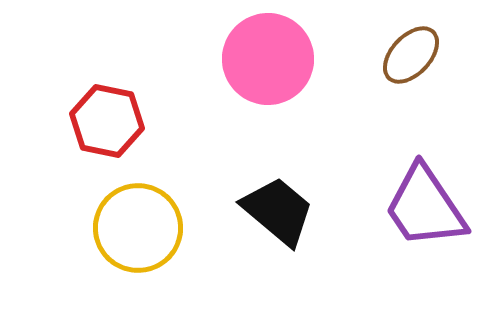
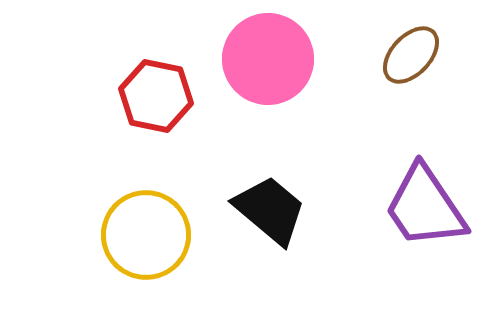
red hexagon: moved 49 px right, 25 px up
black trapezoid: moved 8 px left, 1 px up
yellow circle: moved 8 px right, 7 px down
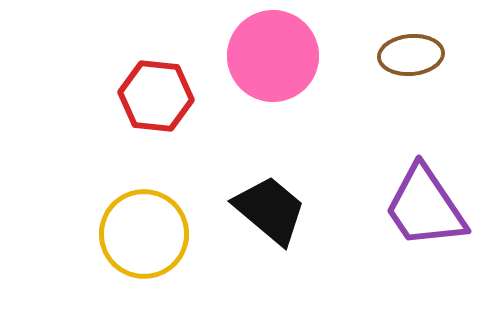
brown ellipse: rotated 42 degrees clockwise
pink circle: moved 5 px right, 3 px up
red hexagon: rotated 6 degrees counterclockwise
yellow circle: moved 2 px left, 1 px up
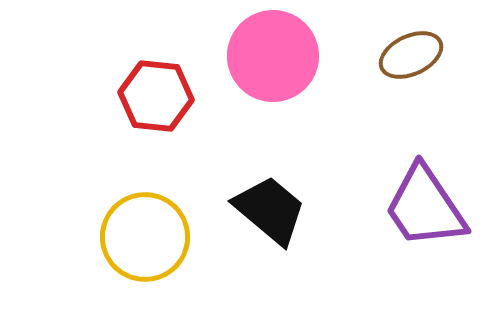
brown ellipse: rotated 20 degrees counterclockwise
yellow circle: moved 1 px right, 3 px down
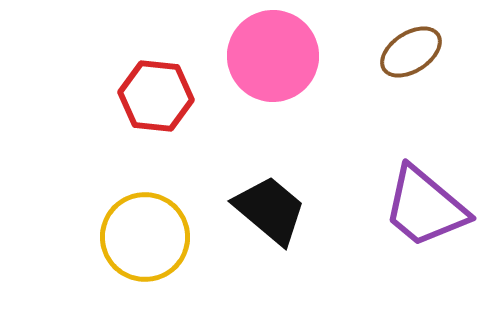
brown ellipse: moved 3 px up; rotated 8 degrees counterclockwise
purple trapezoid: rotated 16 degrees counterclockwise
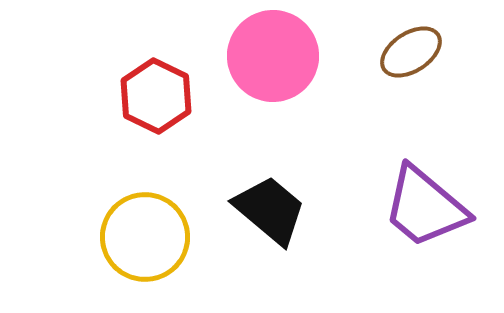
red hexagon: rotated 20 degrees clockwise
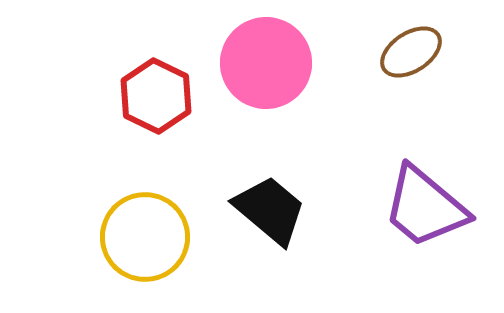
pink circle: moved 7 px left, 7 px down
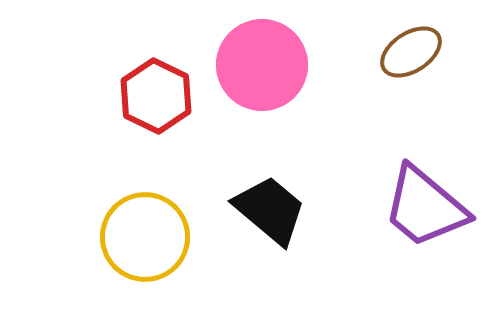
pink circle: moved 4 px left, 2 px down
